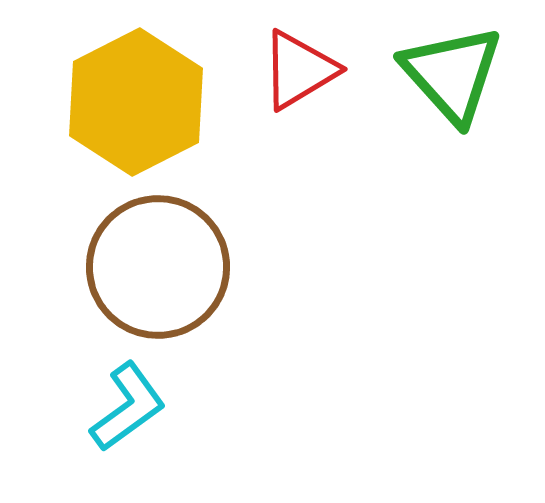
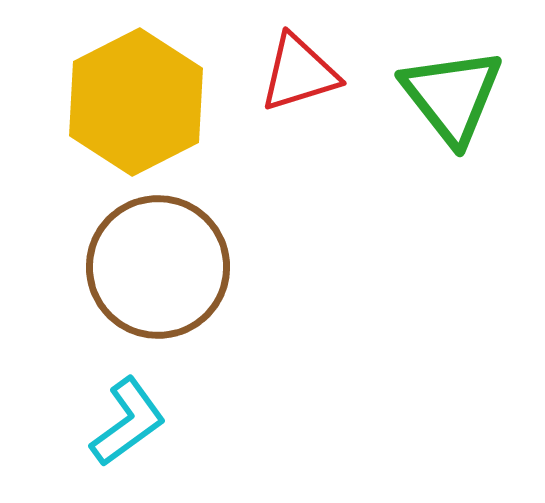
red triangle: moved 3 px down; rotated 14 degrees clockwise
green triangle: moved 22 px down; rotated 4 degrees clockwise
cyan L-shape: moved 15 px down
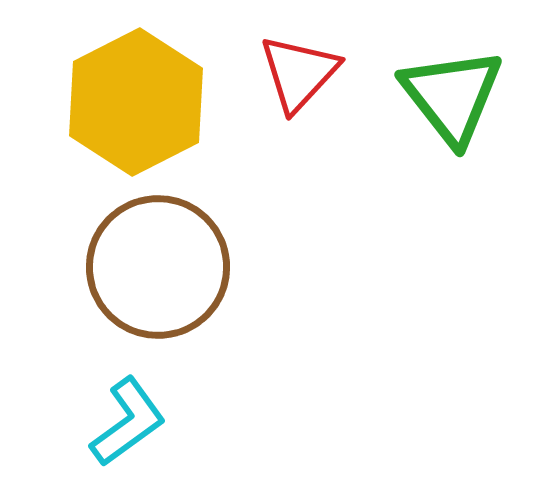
red triangle: rotated 30 degrees counterclockwise
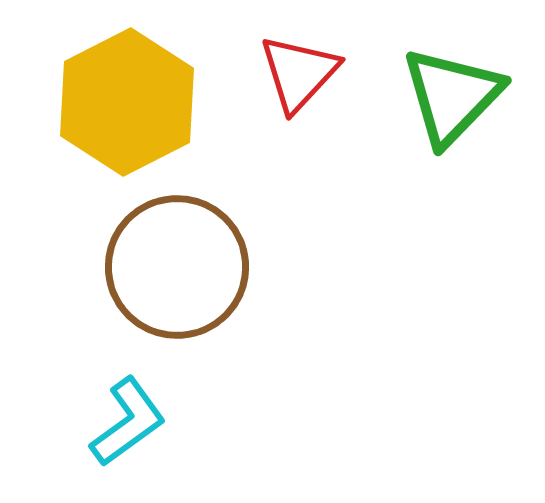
green triangle: rotated 22 degrees clockwise
yellow hexagon: moved 9 px left
brown circle: moved 19 px right
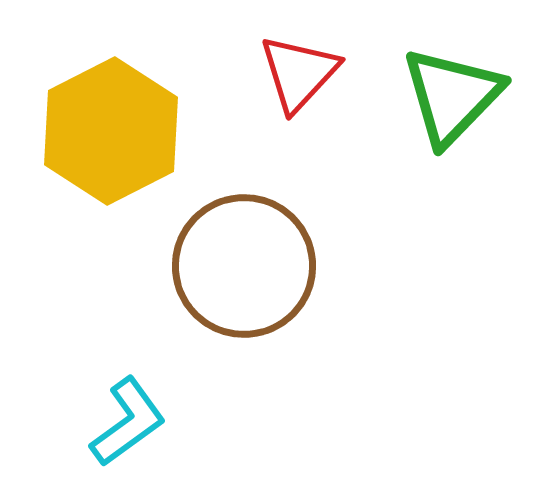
yellow hexagon: moved 16 px left, 29 px down
brown circle: moved 67 px right, 1 px up
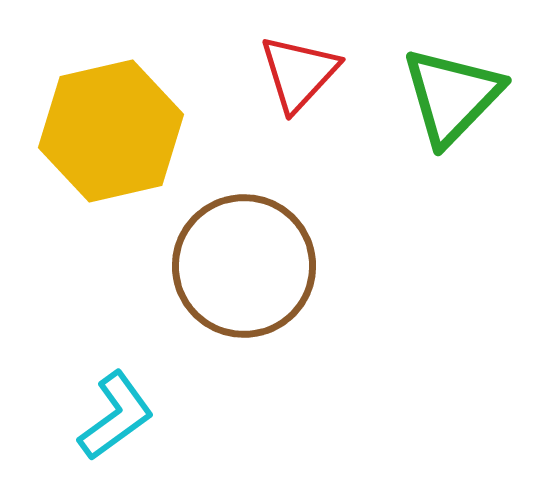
yellow hexagon: rotated 14 degrees clockwise
cyan L-shape: moved 12 px left, 6 px up
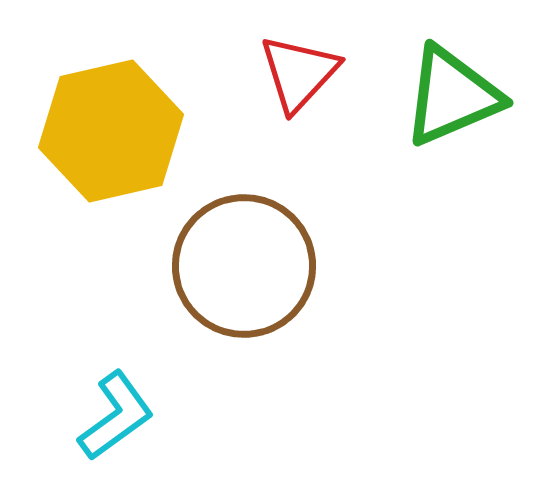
green triangle: rotated 23 degrees clockwise
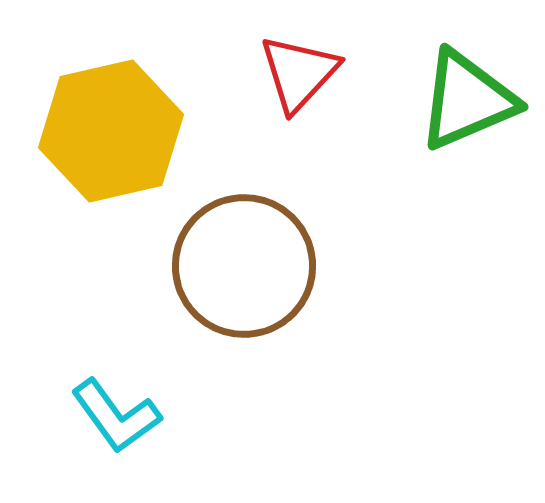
green triangle: moved 15 px right, 4 px down
cyan L-shape: rotated 90 degrees clockwise
